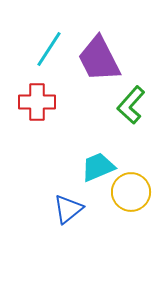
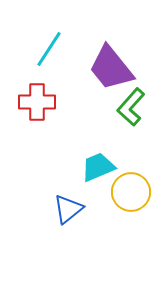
purple trapezoid: moved 12 px right, 9 px down; rotated 12 degrees counterclockwise
green L-shape: moved 2 px down
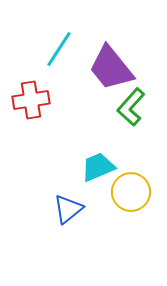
cyan line: moved 10 px right
red cross: moved 6 px left, 2 px up; rotated 9 degrees counterclockwise
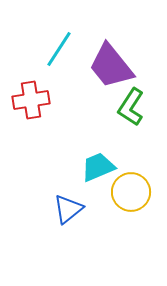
purple trapezoid: moved 2 px up
green L-shape: rotated 9 degrees counterclockwise
